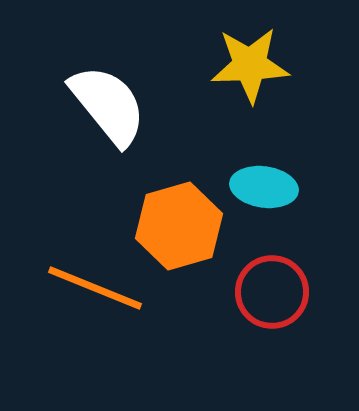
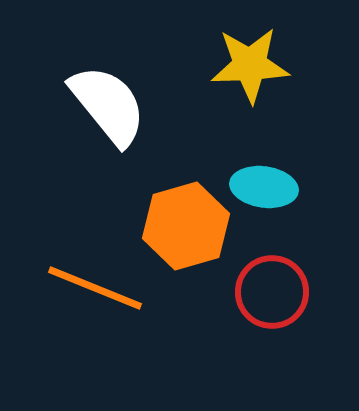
orange hexagon: moved 7 px right
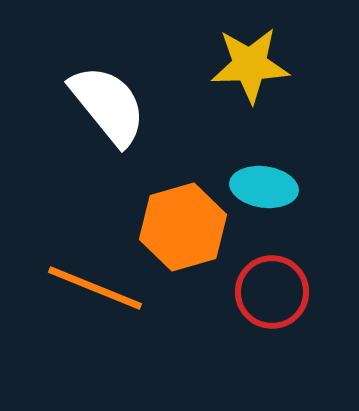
orange hexagon: moved 3 px left, 1 px down
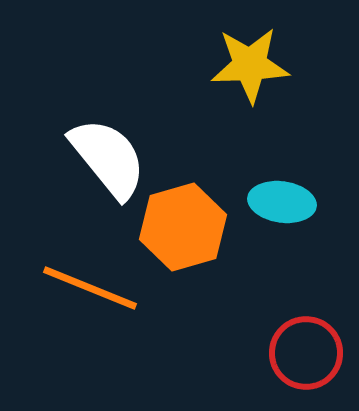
white semicircle: moved 53 px down
cyan ellipse: moved 18 px right, 15 px down
orange line: moved 5 px left
red circle: moved 34 px right, 61 px down
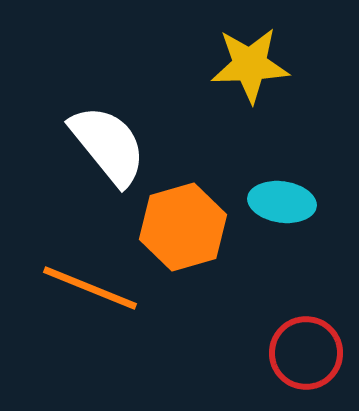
white semicircle: moved 13 px up
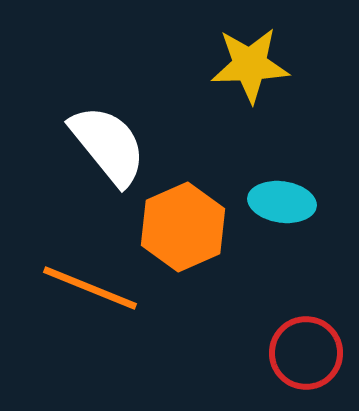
orange hexagon: rotated 8 degrees counterclockwise
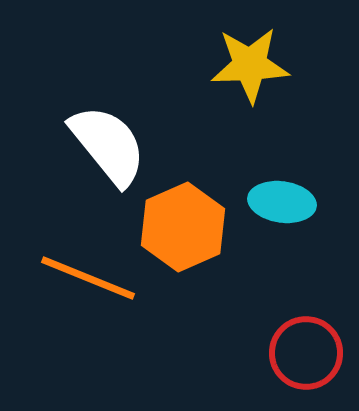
orange line: moved 2 px left, 10 px up
